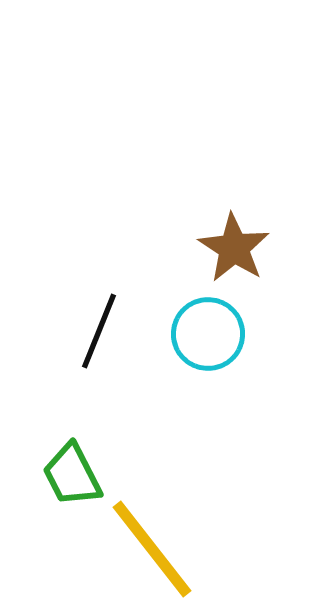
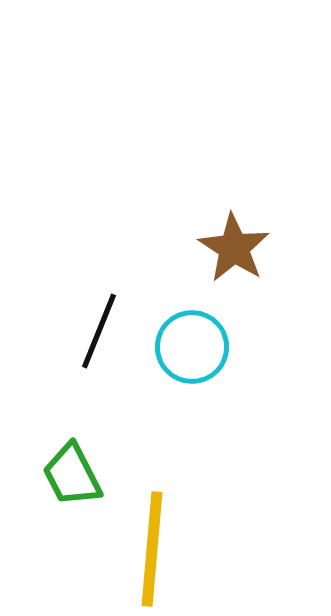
cyan circle: moved 16 px left, 13 px down
yellow line: rotated 43 degrees clockwise
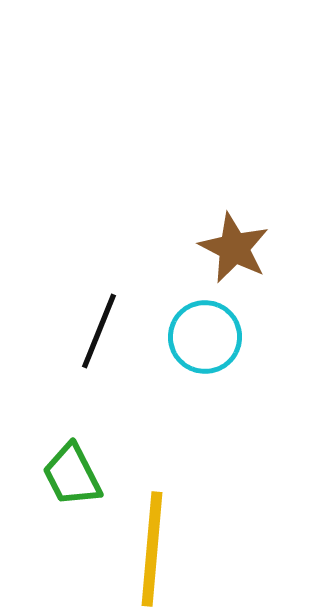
brown star: rotated 6 degrees counterclockwise
cyan circle: moved 13 px right, 10 px up
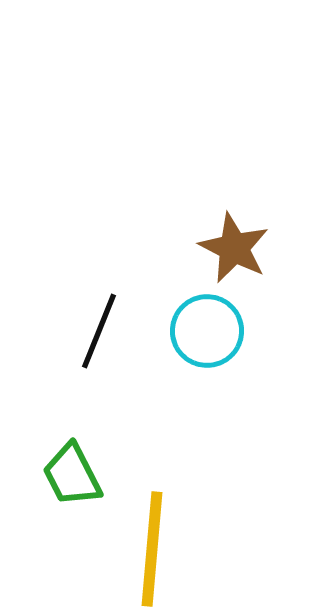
cyan circle: moved 2 px right, 6 px up
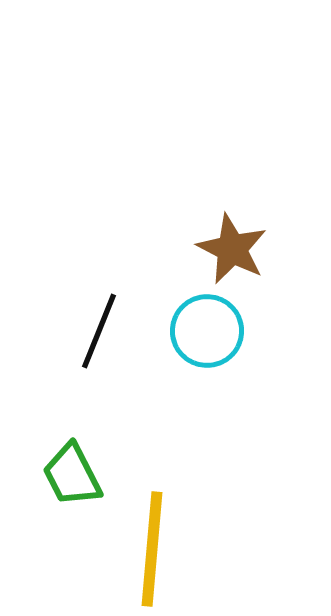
brown star: moved 2 px left, 1 px down
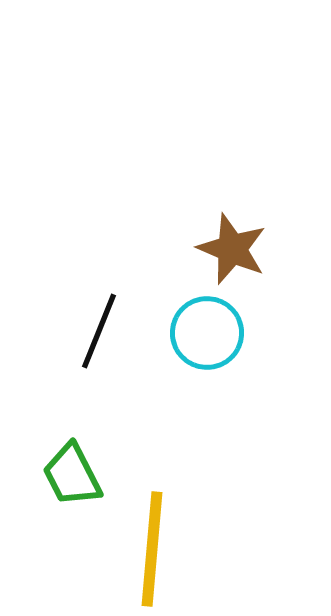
brown star: rotated 4 degrees counterclockwise
cyan circle: moved 2 px down
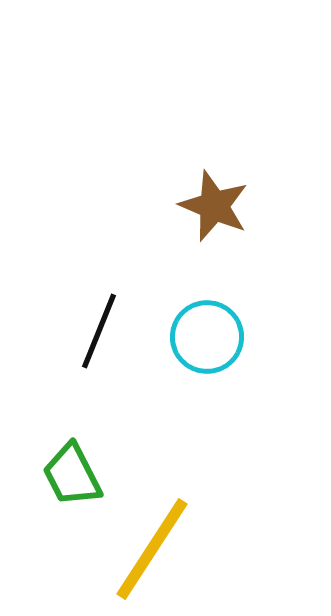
brown star: moved 18 px left, 43 px up
cyan circle: moved 4 px down
yellow line: rotated 28 degrees clockwise
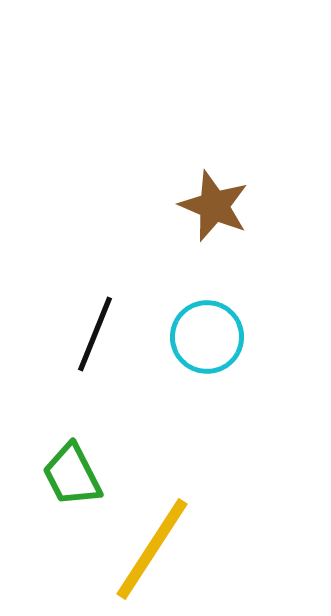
black line: moved 4 px left, 3 px down
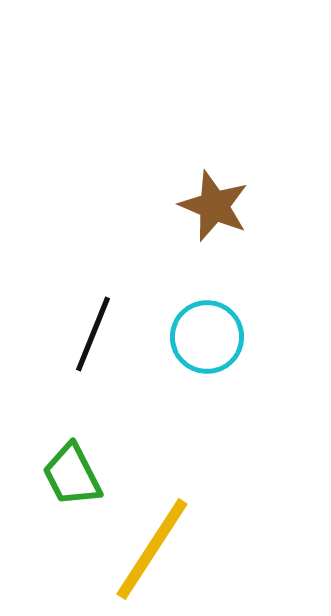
black line: moved 2 px left
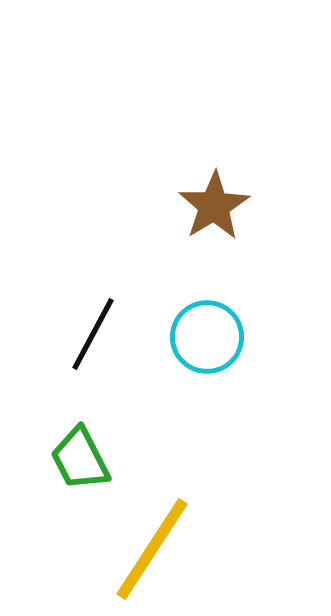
brown star: rotated 18 degrees clockwise
black line: rotated 6 degrees clockwise
green trapezoid: moved 8 px right, 16 px up
